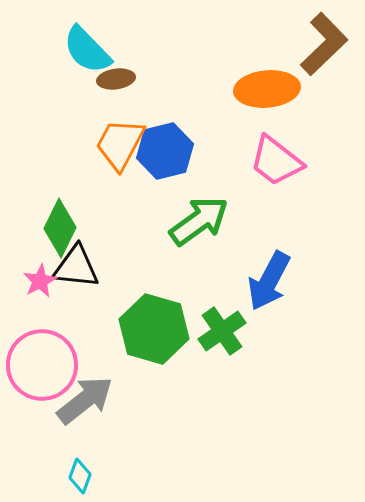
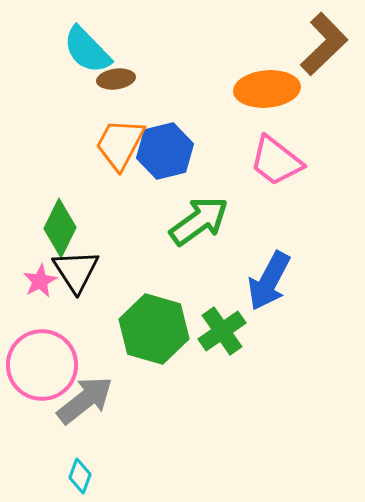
black triangle: moved 4 px down; rotated 51 degrees clockwise
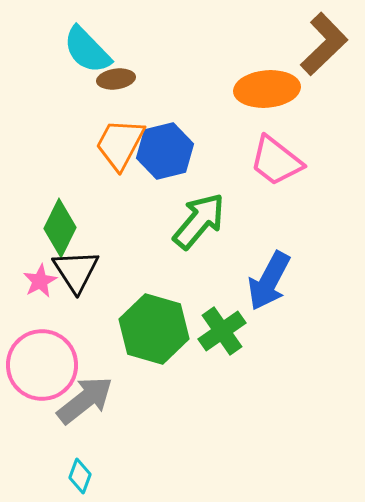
green arrow: rotated 14 degrees counterclockwise
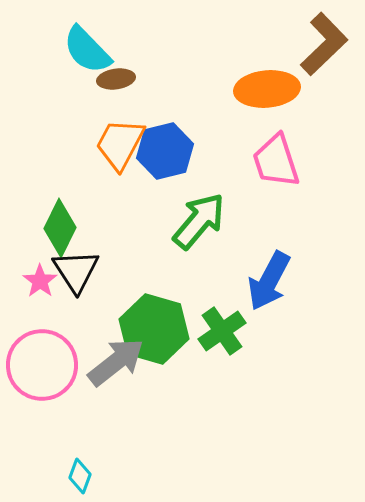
pink trapezoid: rotated 34 degrees clockwise
pink star: rotated 8 degrees counterclockwise
gray arrow: moved 31 px right, 38 px up
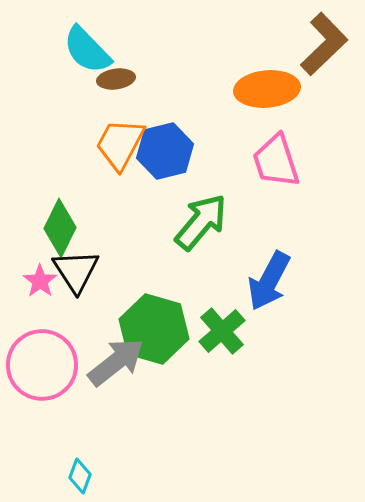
green arrow: moved 2 px right, 1 px down
green cross: rotated 6 degrees counterclockwise
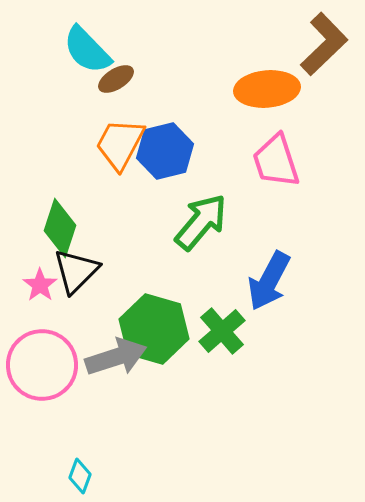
brown ellipse: rotated 24 degrees counterclockwise
green diamond: rotated 8 degrees counterclockwise
black triangle: rotated 18 degrees clockwise
pink star: moved 4 px down
gray arrow: moved 5 px up; rotated 20 degrees clockwise
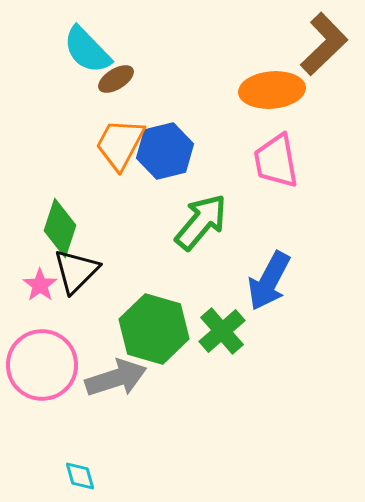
orange ellipse: moved 5 px right, 1 px down
pink trapezoid: rotated 8 degrees clockwise
gray arrow: moved 21 px down
cyan diamond: rotated 36 degrees counterclockwise
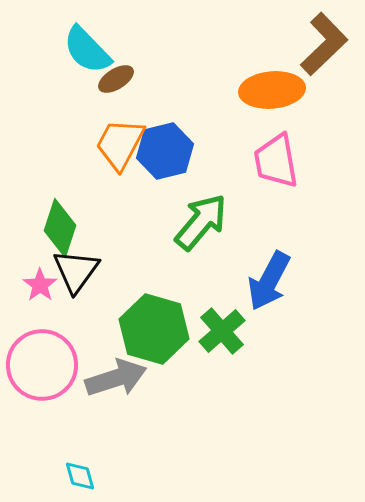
black triangle: rotated 9 degrees counterclockwise
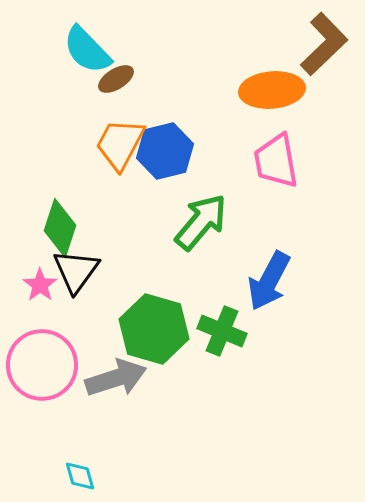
green cross: rotated 27 degrees counterclockwise
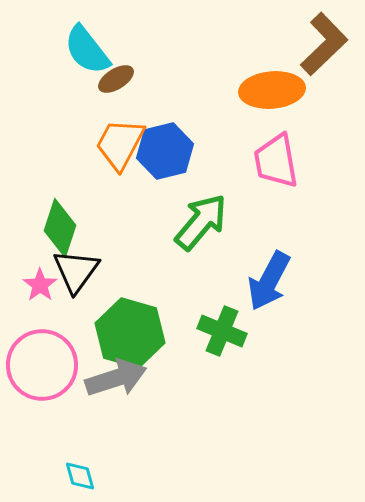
cyan semicircle: rotated 6 degrees clockwise
green hexagon: moved 24 px left, 4 px down
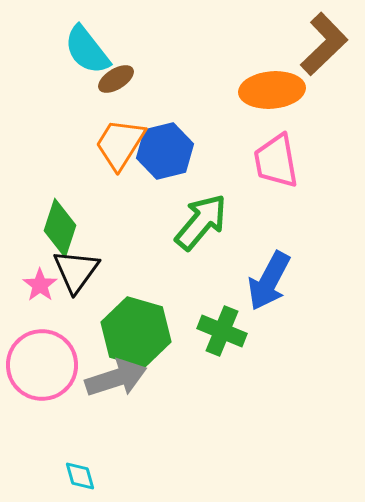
orange trapezoid: rotated 4 degrees clockwise
green hexagon: moved 6 px right, 1 px up
